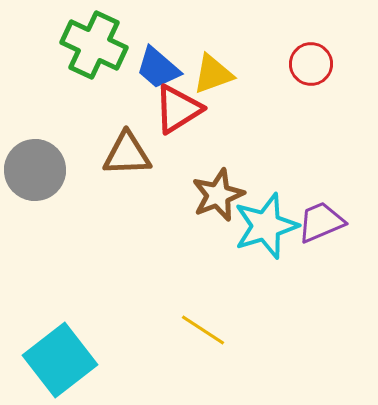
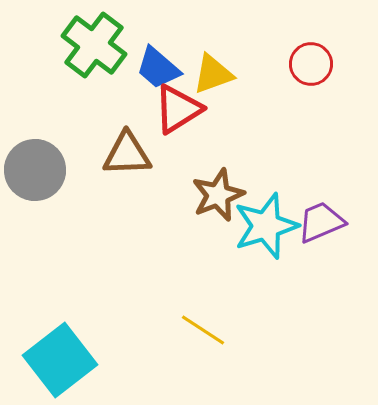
green cross: rotated 12 degrees clockwise
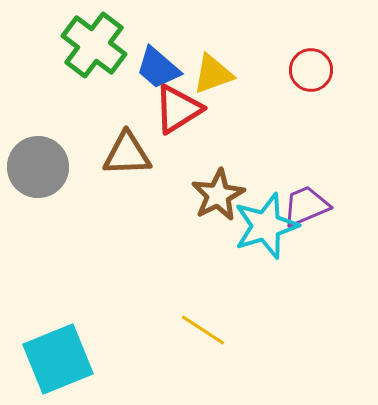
red circle: moved 6 px down
gray circle: moved 3 px right, 3 px up
brown star: rotated 6 degrees counterclockwise
purple trapezoid: moved 15 px left, 16 px up
cyan square: moved 2 px left, 1 px up; rotated 16 degrees clockwise
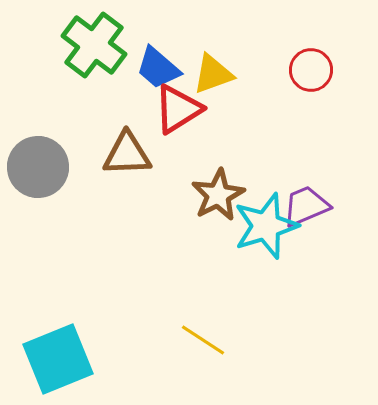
yellow line: moved 10 px down
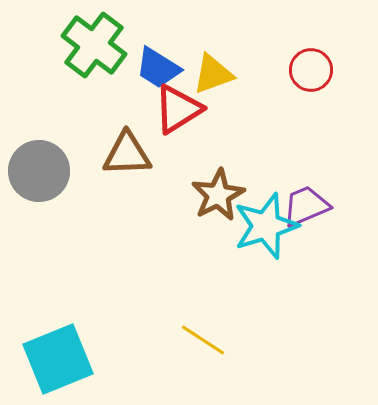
blue trapezoid: rotated 9 degrees counterclockwise
gray circle: moved 1 px right, 4 px down
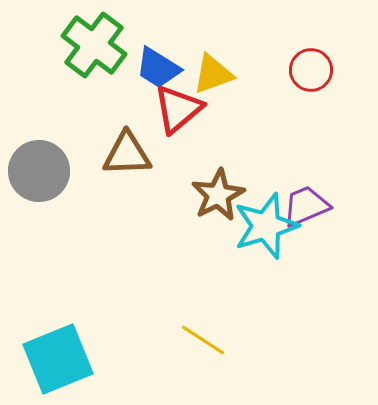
red triangle: rotated 8 degrees counterclockwise
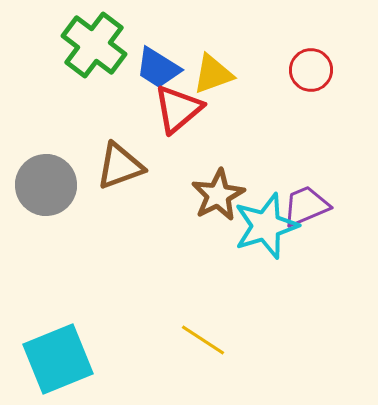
brown triangle: moved 7 px left, 12 px down; rotated 18 degrees counterclockwise
gray circle: moved 7 px right, 14 px down
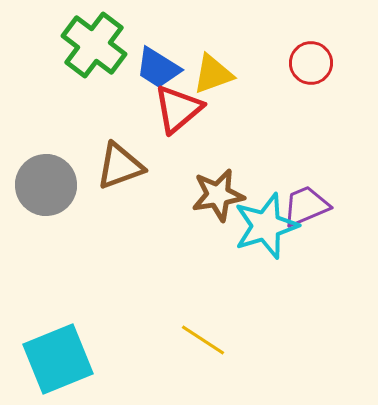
red circle: moved 7 px up
brown star: rotated 18 degrees clockwise
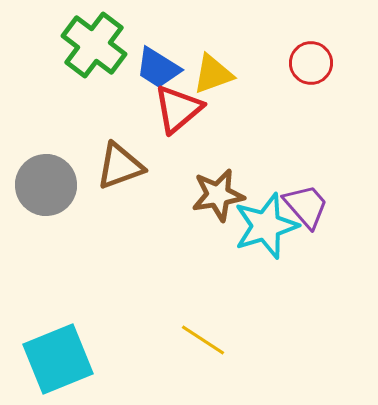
purple trapezoid: rotated 72 degrees clockwise
